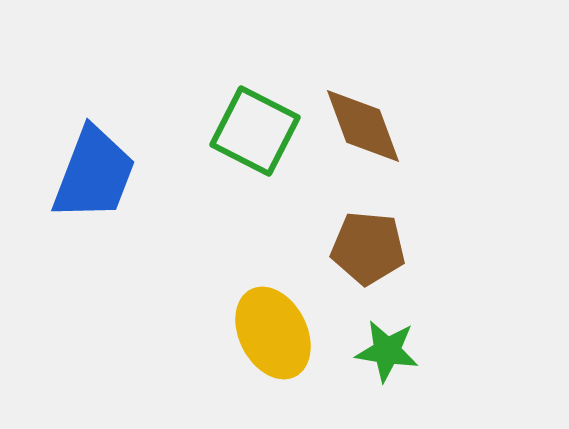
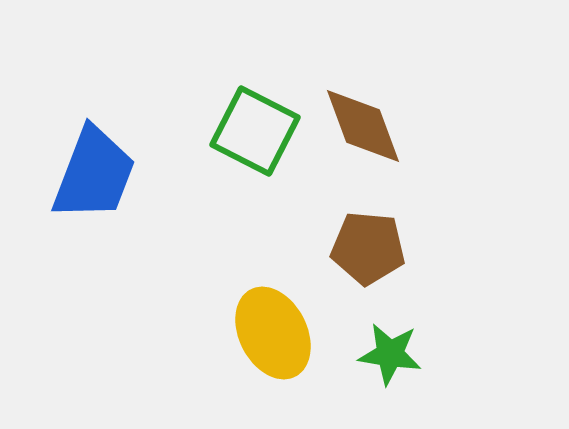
green star: moved 3 px right, 3 px down
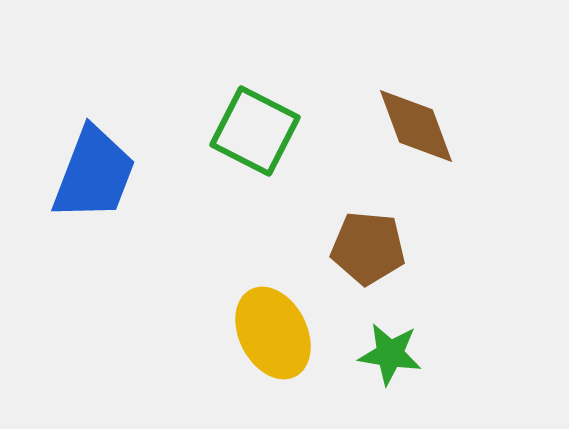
brown diamond: moved 53 px right
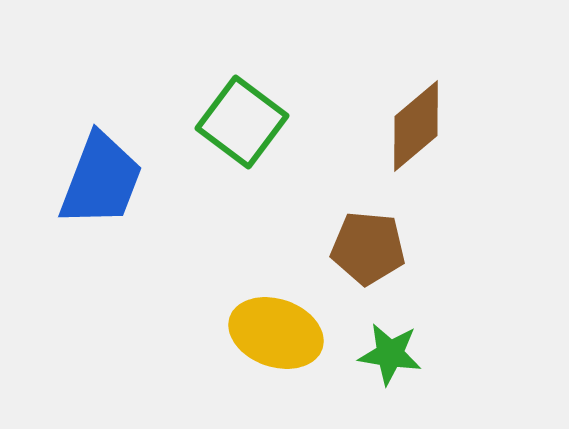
brown diamond: rotated 70 degrees clockwise
green square: moved 13 px left, 9 px up; rotated 10 degrees clockwise
blue trapezoid: moved 7 px right, 6 px down
yellow ellipse: moved 3 px right; rotated 44 degrees counterclockwise
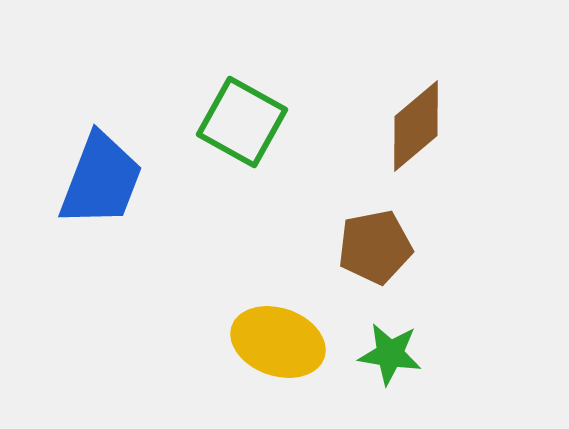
green square: rotated 8 degrees counterclockwise
brown pentagon: moved 7 px right, 1 px up; rotated 16 degrees counterclockwise
yellow ellipse: moved 2 px right, 9 px down
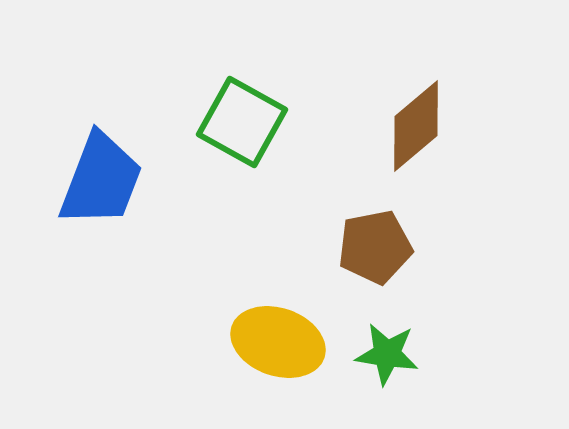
green star: moved 3 px left
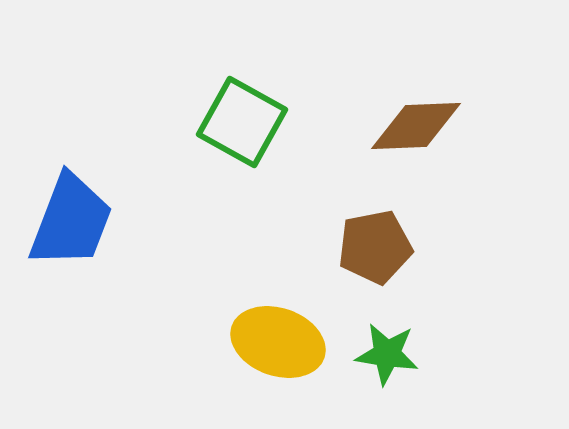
brown diamond: rotated 38 degrees clockwise
blue trapezoid: moved 30 px left, 41 px down
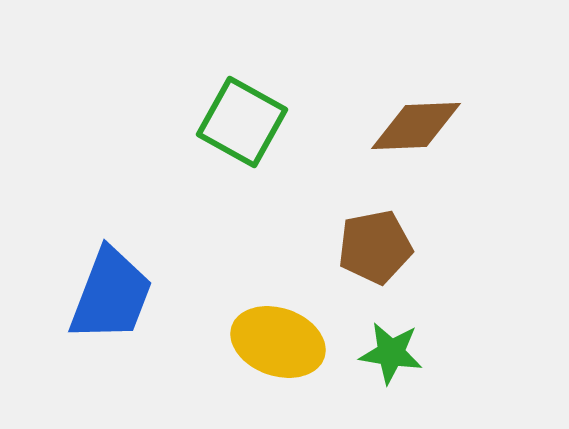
blue trapezoid: moved 40 px right, 74 px down
green star: moved 4 px right, 1 px up
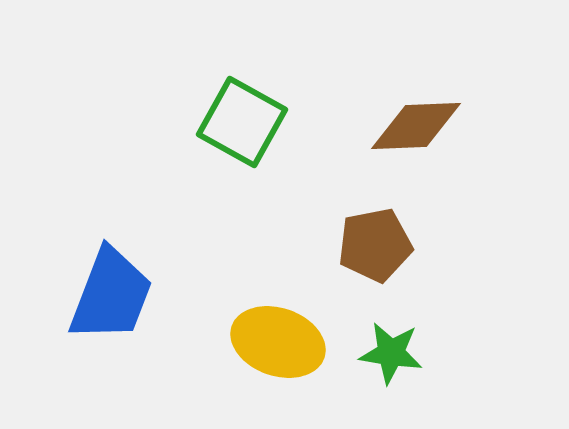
brown pentagon: moved 2 px up
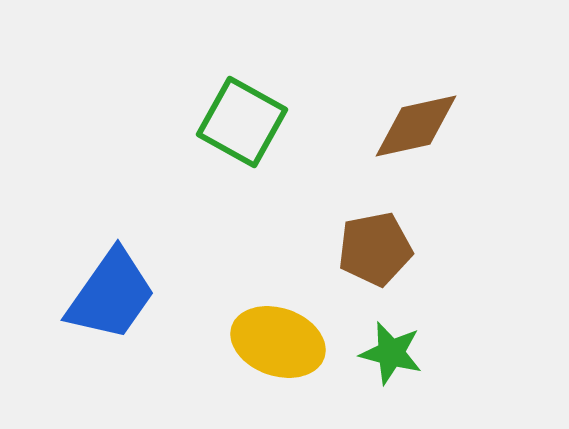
brown diamond: rotated 10 degrees counterclockwise
brown pentagon: moved 4 px down
blue trapezoid: rotated 14 degrees clockwise
green star: rotated 6 degrees clockwise
